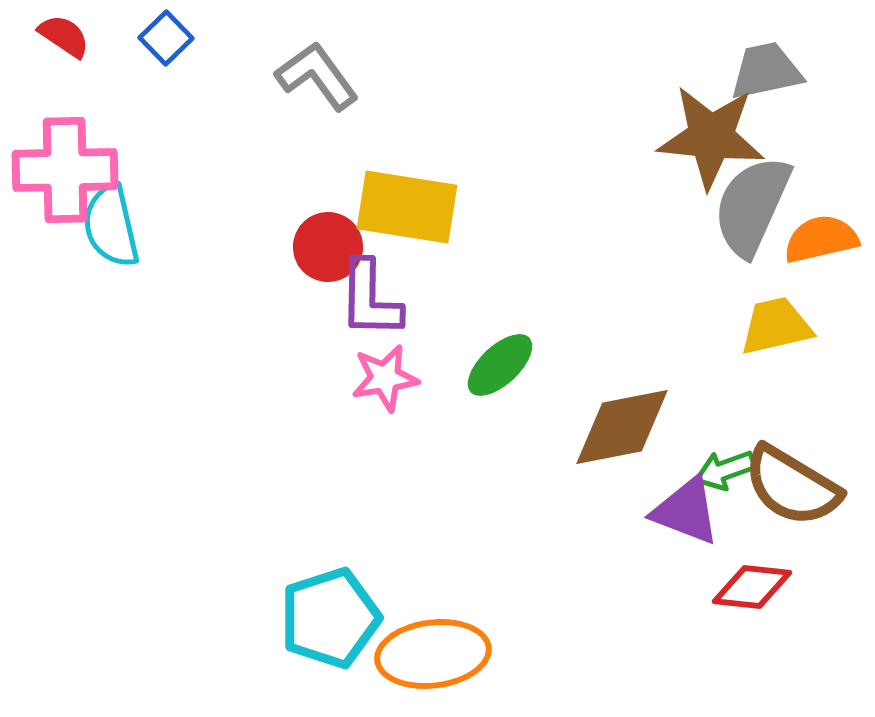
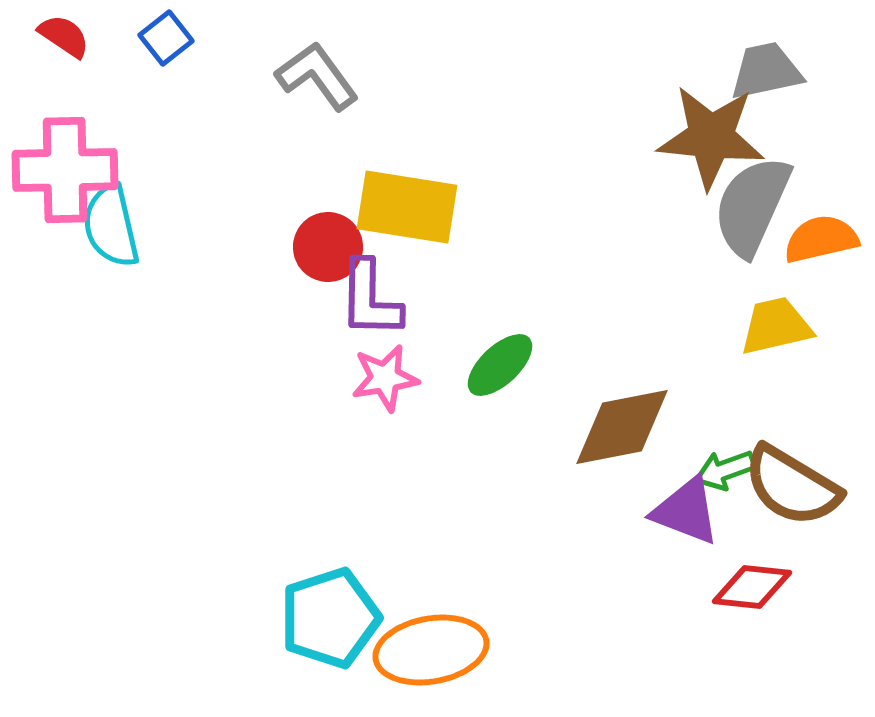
blue square: rotated 6 degrees clockwise
orange ellipse: moved 2 px left, 4 px up; rotated 3 degrees counterclockwise
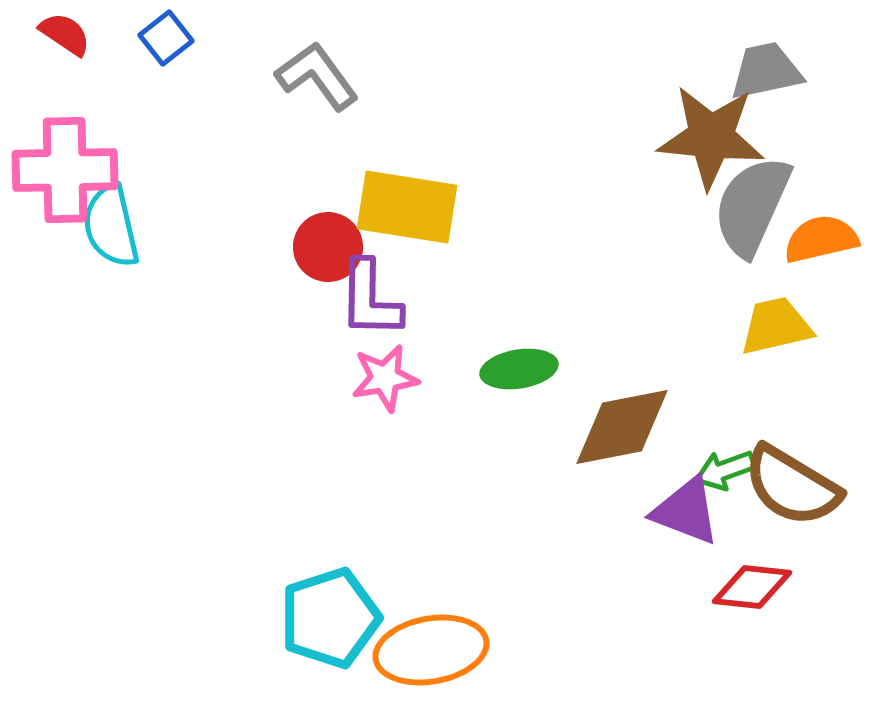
red semicircle: moved 1 px right, 2 px up
green ellipse: moved 19 px right, 4 px down; rotated 34 degrees clockwise
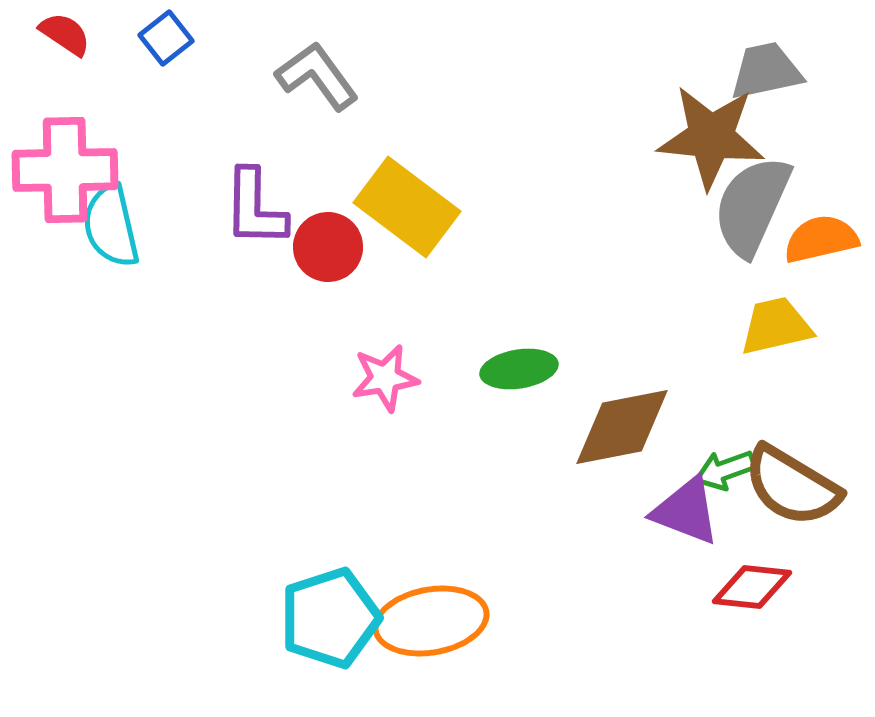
yellow rectangle: rotated 28 degrees clockwise
purple L-shape: moved 115 px left, 91 px up
orange ellipse: moved 29 px up
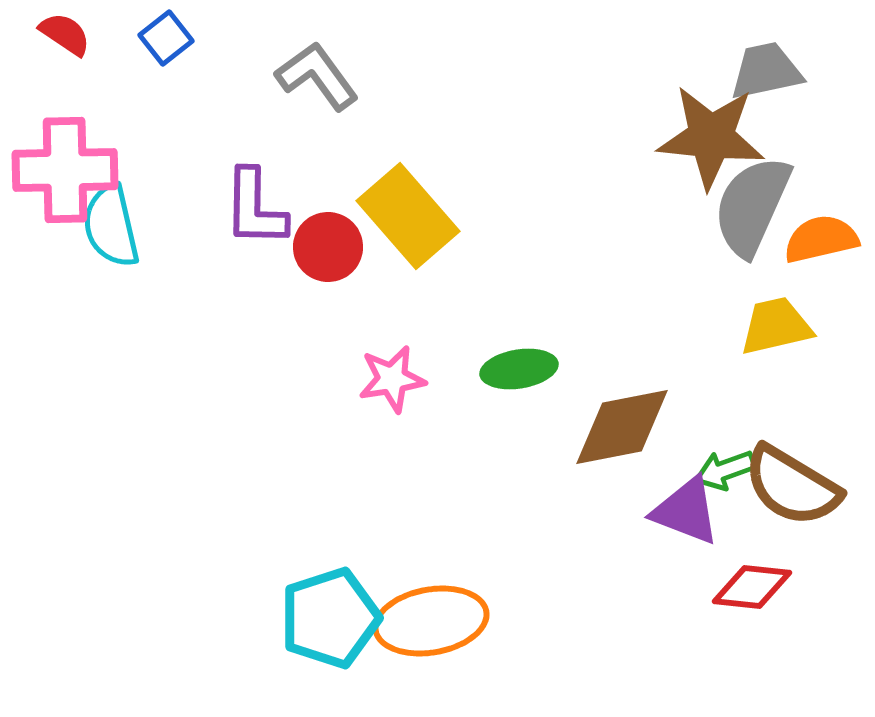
yellow rectangle: moved 1 px right, 9 px down; rotated 12 degrees clockwise
pink star: moved 7 px right, 1 px down
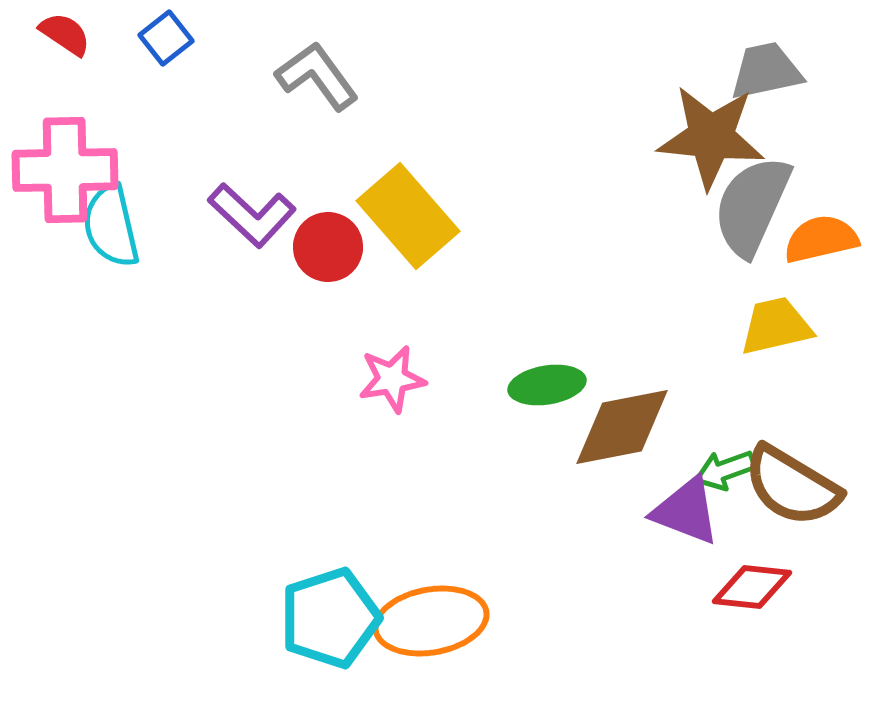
purple L-shape: moved 3 px left, 7 px down; rotated 48 degrees counterclockwise
green ellipse: moved 28 px right, 16 px down
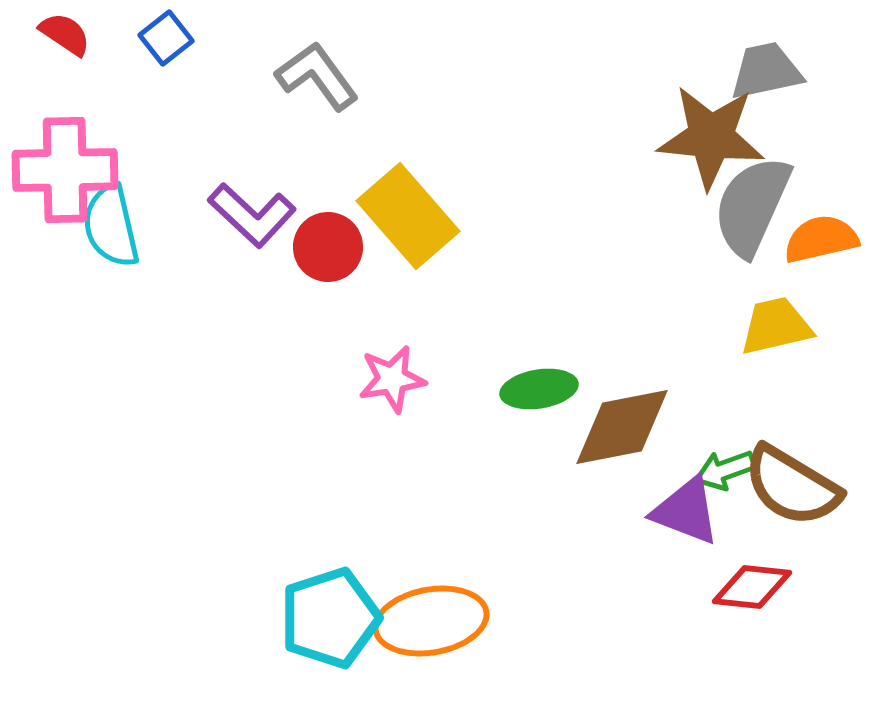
green ellipse: moved 8 px left, 4 px down
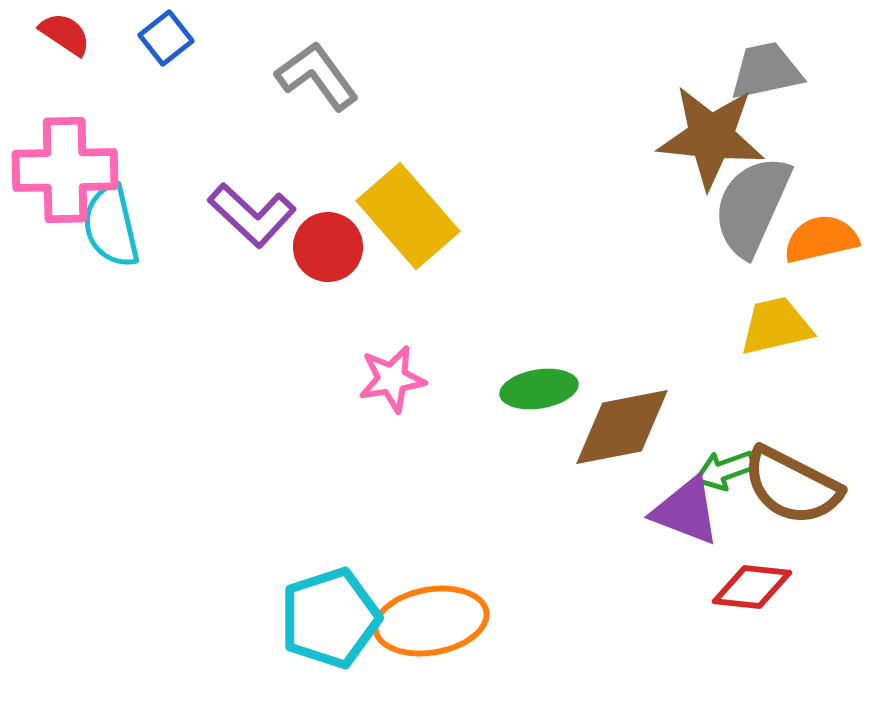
brown semicircle: rotated 4 degrees counterclockwise
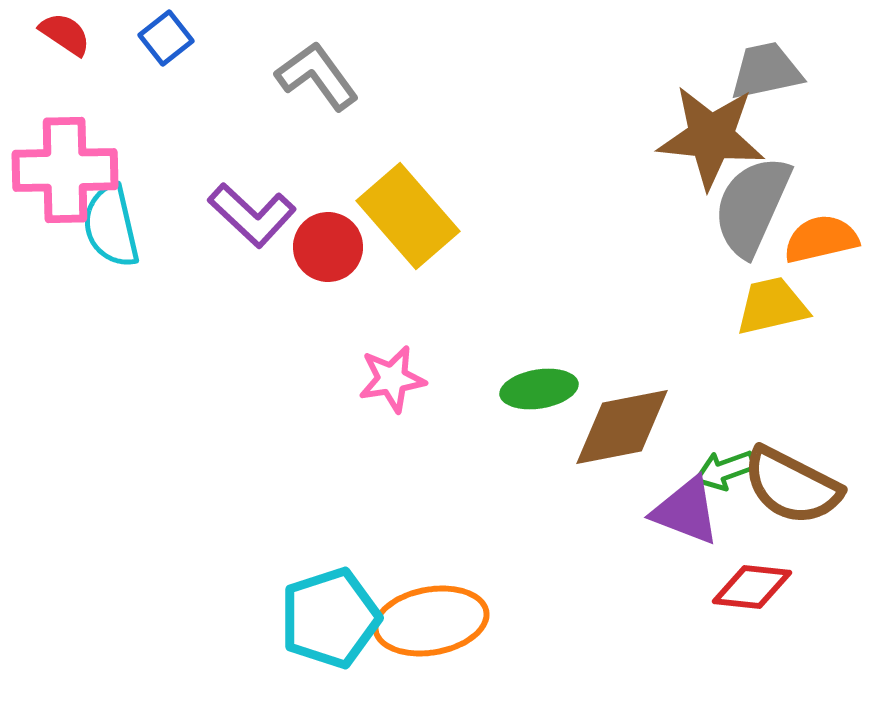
yellow trapezoid: moved 4 px left, 20 px up
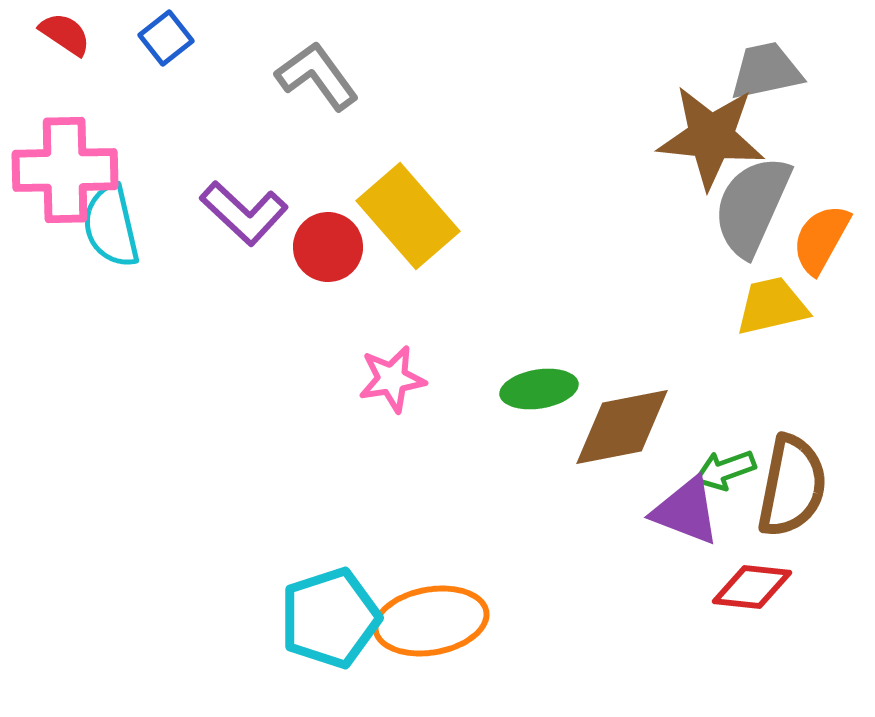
purple L-shape: moved 8 px left, 2 px up
orange semicircle: rotated 48 degrees counterclockwise
brown semicircle: rotated 106 degrees counterclockwise
